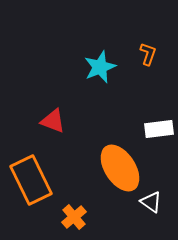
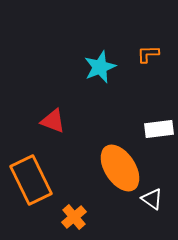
orange L-shape: rotated 110 degrees counterclockwise
white triangle: moved 1 px right, 3 px up
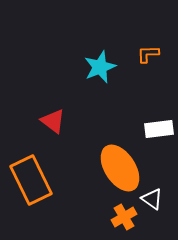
red triangle: rotated 16 degrees clockwise
orange cross: moved 50 px right; rotated 10 degrees clockwise
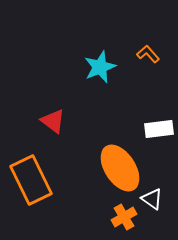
orange L-shape: rotated 50 degrees clockwise
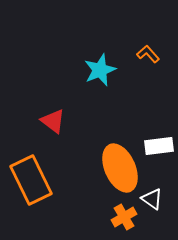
cyan star: moved 3 px down
white rectangle: moved 17 px down
orange ellipse: rotated 9 degrees clockwise
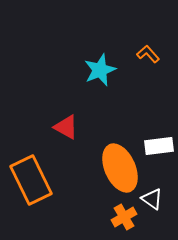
red triangle: moved 13 px right, 6 px down; rotated 8 degrees counterclockwise
